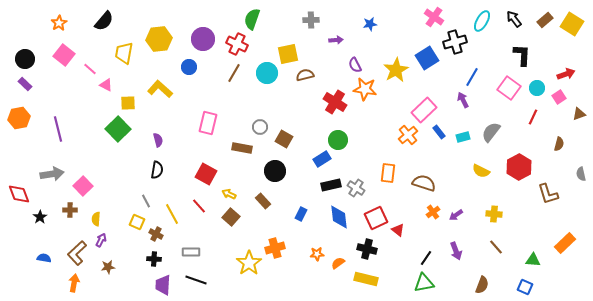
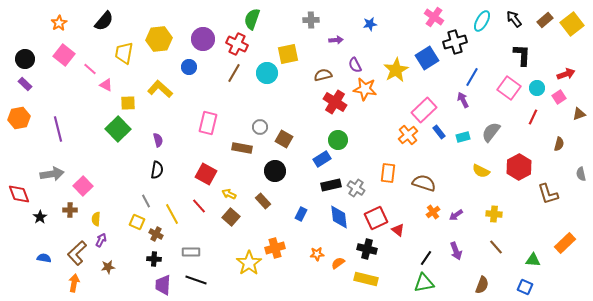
yellow square at (572, 24): rotated 20 degrees clockwise
brown semicircle at (305, 75): moved 18 px right
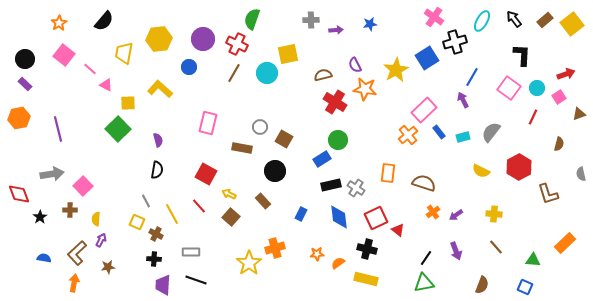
purple arrow at (336, 40): moved 10 px up
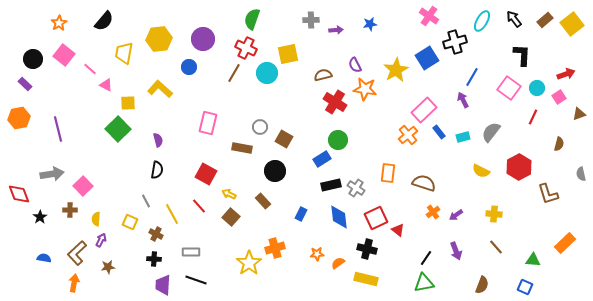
pink cross at (434, 17): moved 5 px left, 1 px up
red cross at (237, 44): moved 9 px right, 4 px down
black circle at (25, 59): moved 8 px right
yellow square at (137, 222): moved 7 px left
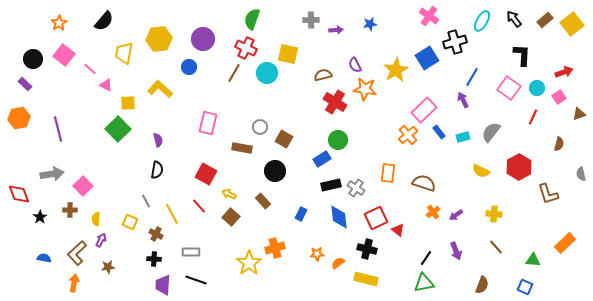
yellow square at (288, 54): rotated 25 degrees clockwise
red arrow at (566, 74): moved 2 px left, 2 px up
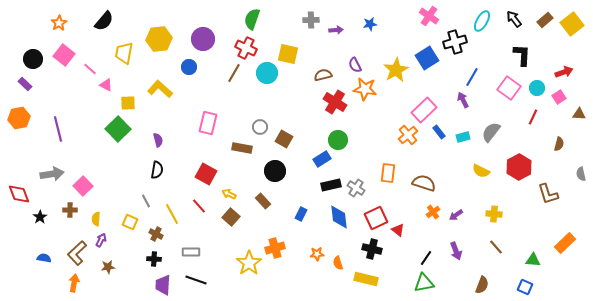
brown triangle at (579, 114): rotated 24 degrees clockwise
black cross at (367, 249): moved 5 px right
orange semicircle at (338, 263): rotated 72 degrees counterclockwise
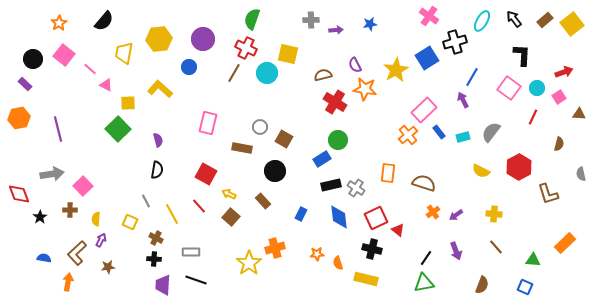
brown cross at (156, 234): moved 4 px down
orange arrow at (74, 283): moved 6 px left, 1 px up
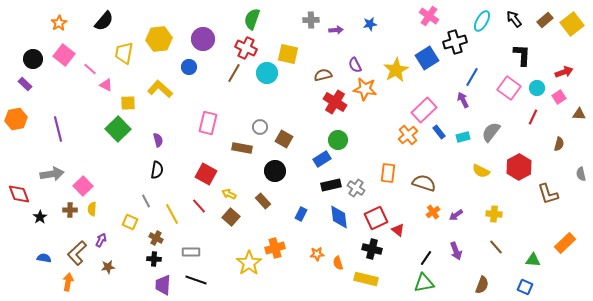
orange hexagon at (19, 118): moved 3 px left, 1 px down
yellow semicircle at (96, 219): moved 4 px left, 10 px up
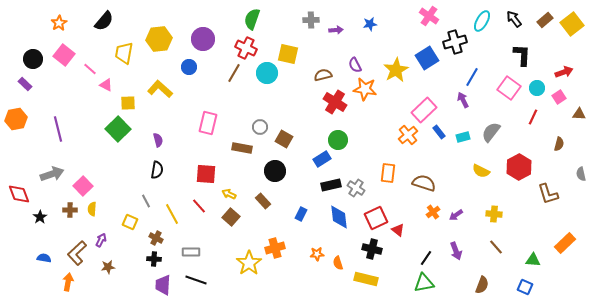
gray arrow at (52, 174): rotated 10 degrees counterclockwise
red square at (206, 174): rotated 25 degrees counterclockwise
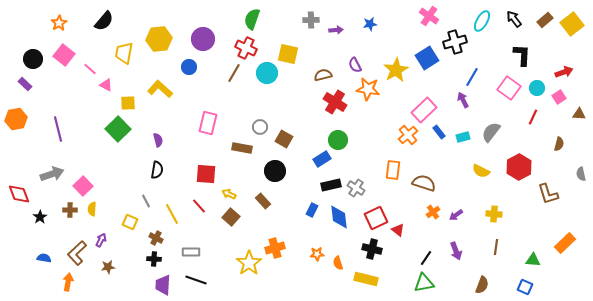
orange star at (365, 89): moved 3 px right
orange rectangle at (388, 173): moved 5 px right, 3 px up
blue rectangle at (301, 214): moved 11 px right, 4 px up
brown line at (496, 247): rotated 49 degrees clockwise
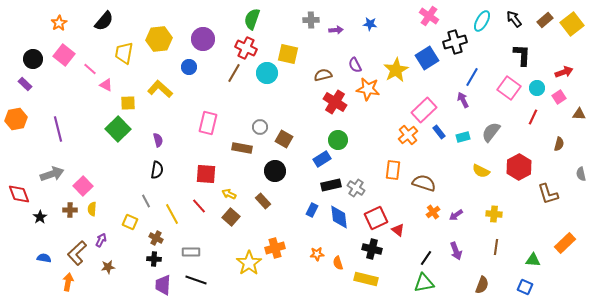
blue star at (370, 24): rotated 16 degrees clockwise
